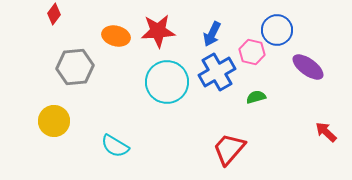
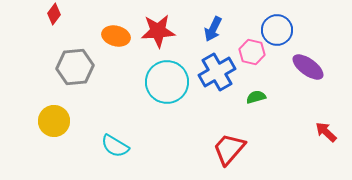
blue arrow: moved 1 px right, 5 px up
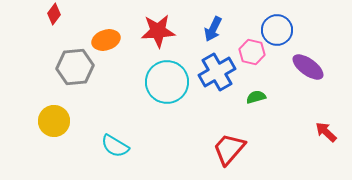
orange ellipse: moved 10 px left, 4 px down; rotated 32 degrees counterclockwise
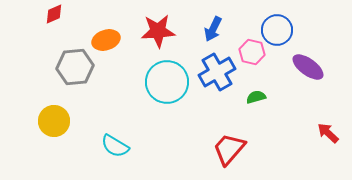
red diamond: rotated 30 degrees clockwise
red arrow: moved 2 px right, 1 px down
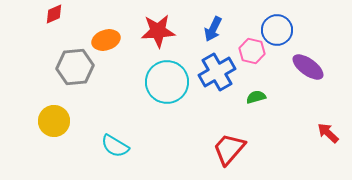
pink hexagon: moved 1 px up
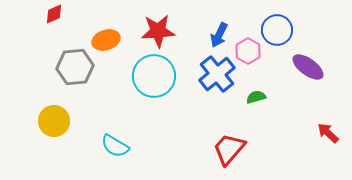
blue arrow: moved 6 px right, 6 px down
pink hexagon: moved 4 px left; rotated 15 degrees clockwise
blue cross: moved 2 px down; rotated 9 degrees counterclockwise
cyan circle: moved 13 px left, 6 px up
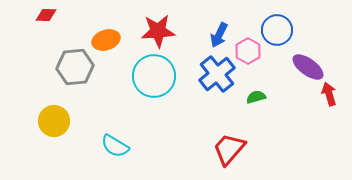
red diamond: moved 8 px left, 1 px down; rotated 25 degrees clockwise
red arrow: moved 1 px right, 39 px up; rotated 30 degrees clockwise
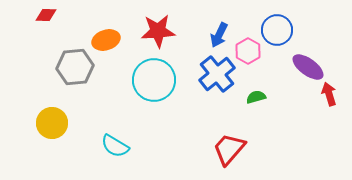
cyan circle: moved 4 px down
yellow circle: moved 2 px left, 2 px down
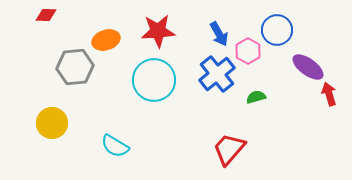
blue arrow: moved 1 px up; rotated 55 degrees counterclockwise
